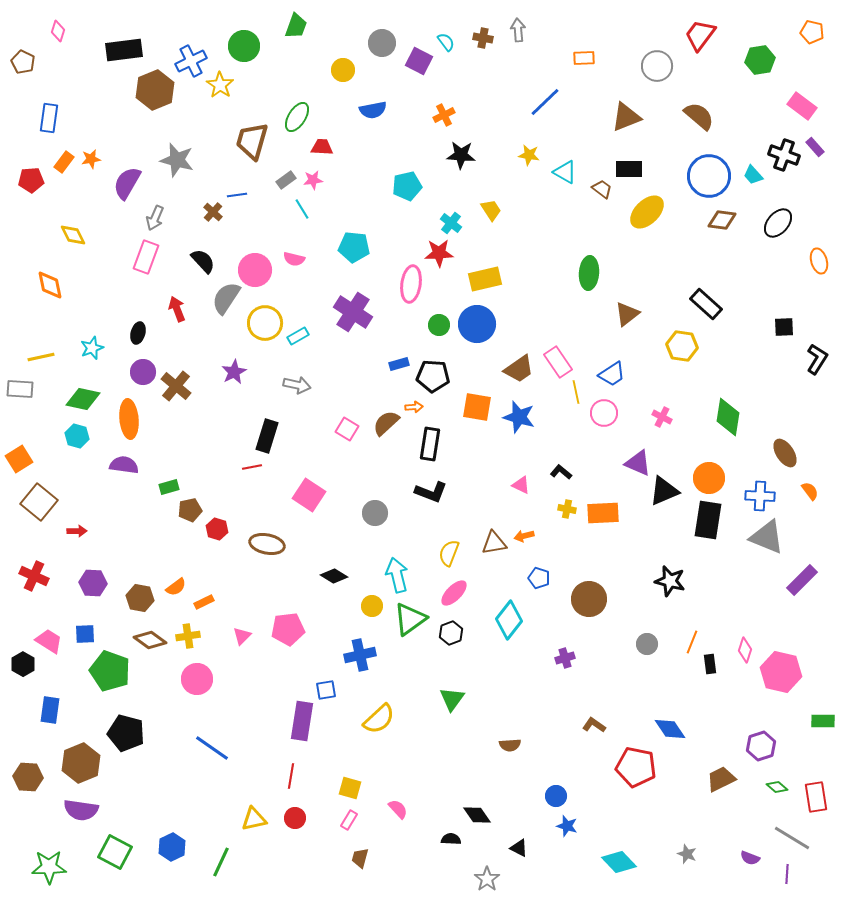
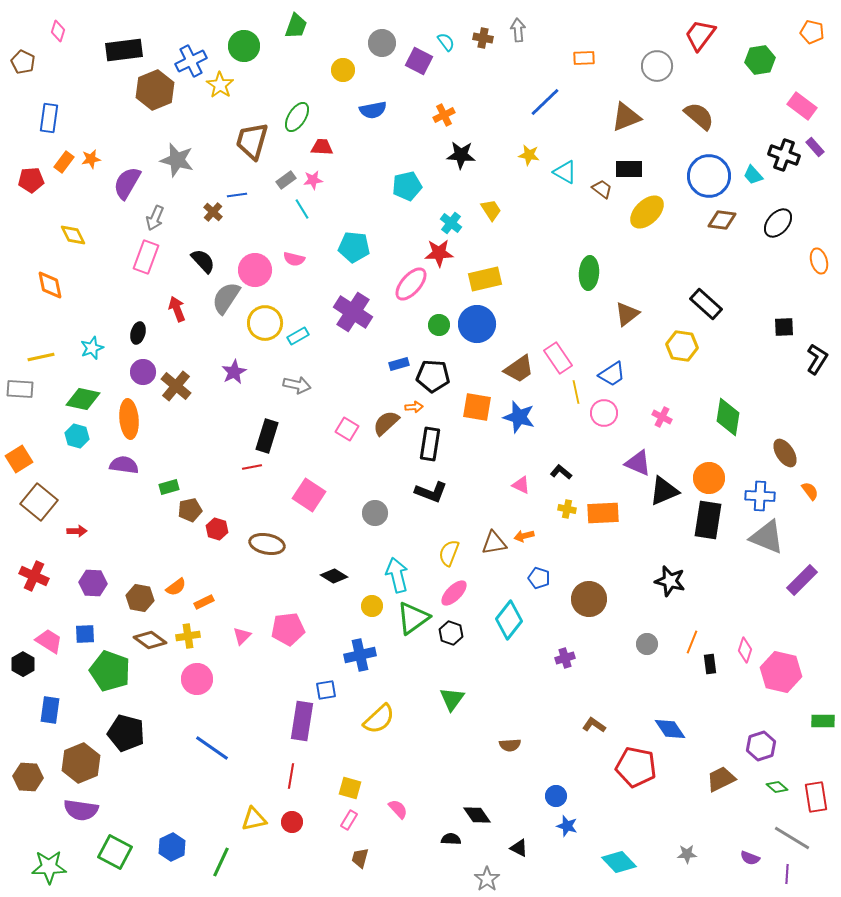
pink ellipse at (411, 284): rotated 33 degrees clockwise
pink rectangle at (558, 362): moved 4 px up
green triangle at (410, 619): moved 3 px right, 1 px up
black hexagon at (451, 633): rotated 20 degrees counterclockwise
red circle at (295, 818): moved 3 px left, 4 px down
gray star at (687, 854): rotated 24 degrees counterclockwise
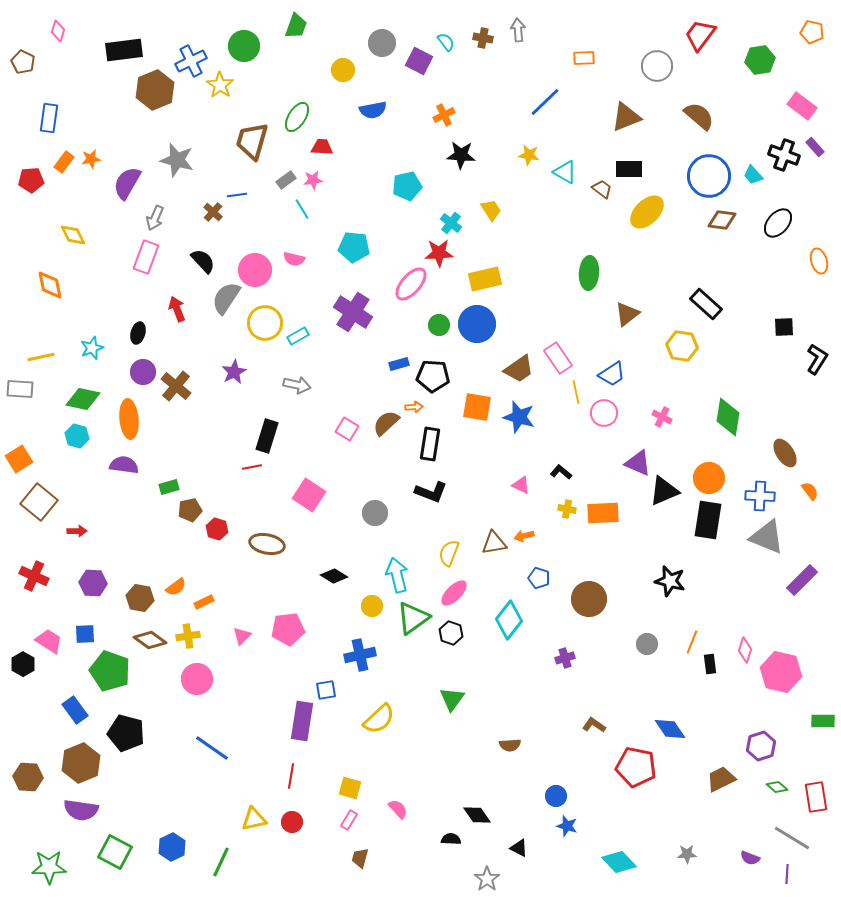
blue rectangle at (50, 710): moved 25 px right; rotated 44 degrees counterclockwise
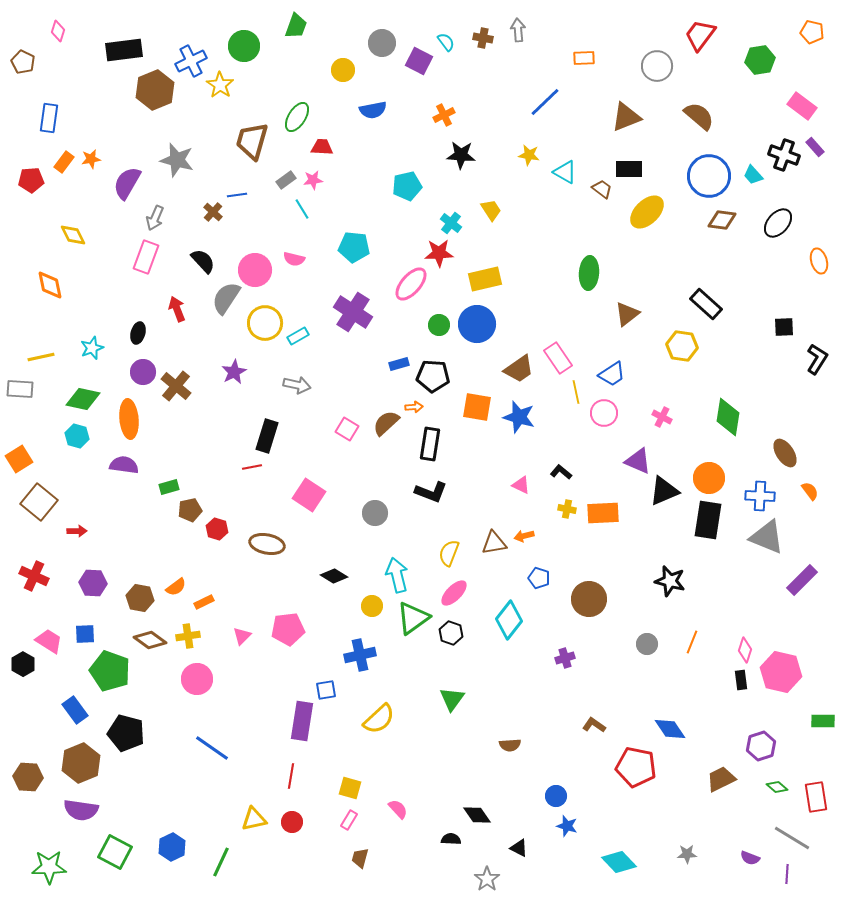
purple triangle at (638, 463): moved 2 px up
black rectangle at (710, 664): moved 31 px right, 16 px down
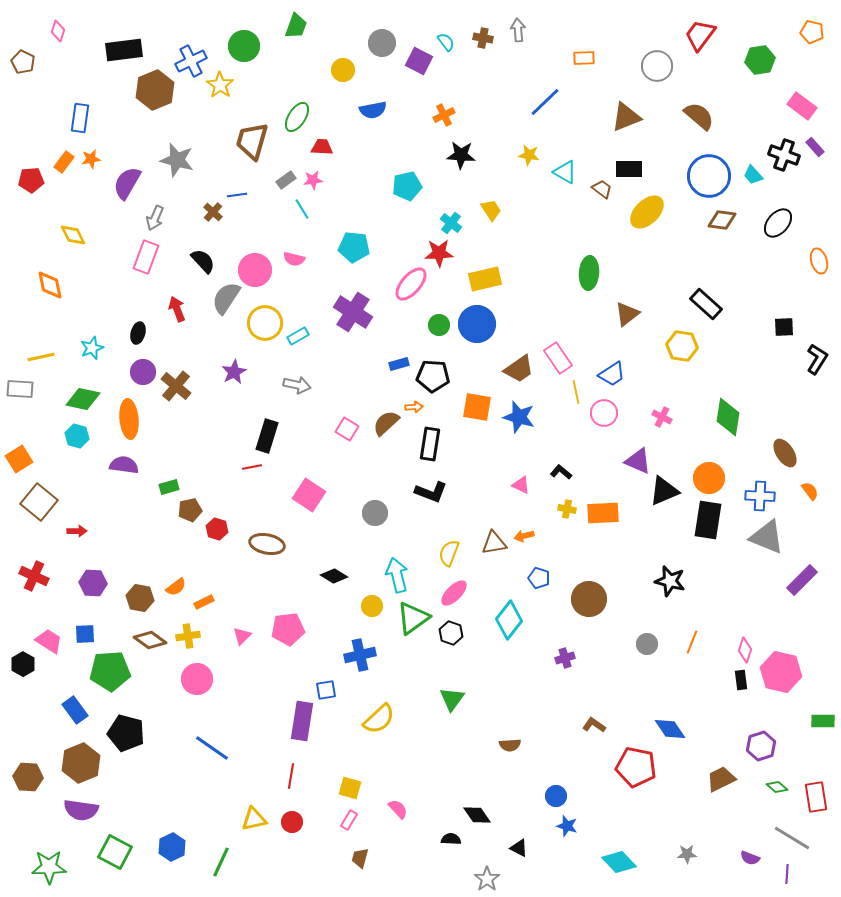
blue rectangle at (49, 118): moved 31 px right
green pentagon at (110, 671): rotated 24 degrees counterclockwise
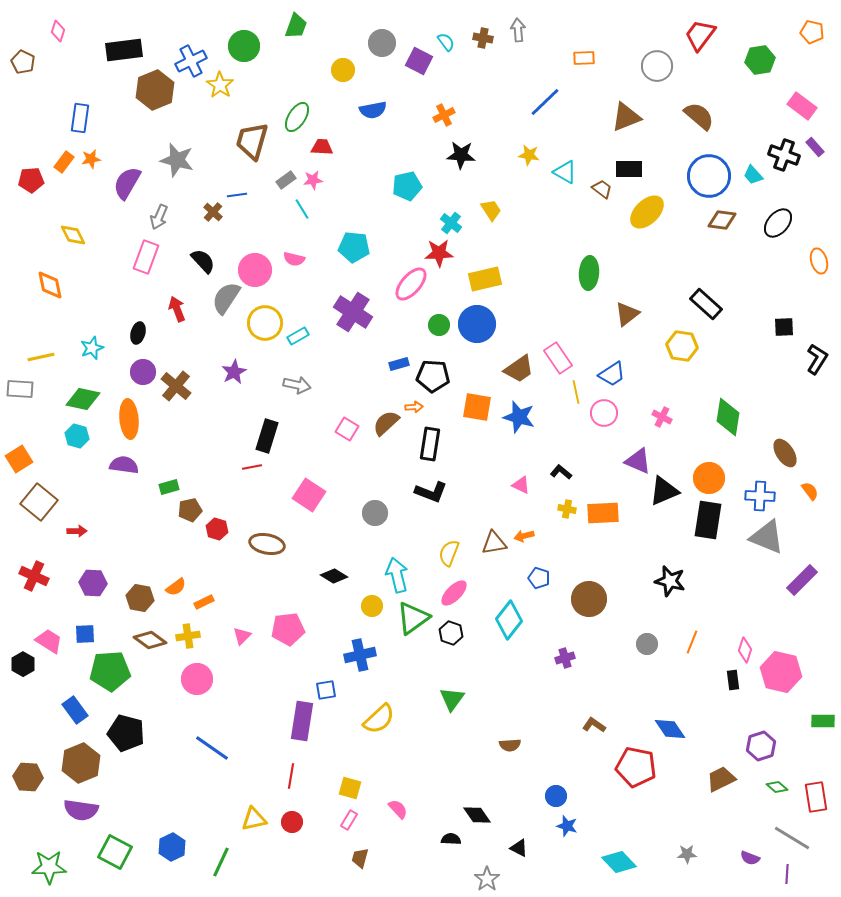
gray arrow at (155, 218): moved 4 px right, 1 px up
black rectangle at (741, 680): moved 8 px left
